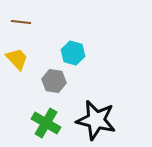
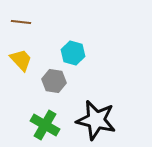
yellow trapezoid: moved 4 px right, 1 px down
green cross: moved 1 px left, 2 px down
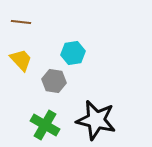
cyan hexagon: rotated 25 degrees counterclockwise
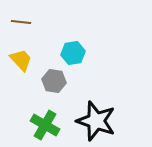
black star: moved 1 px down; rotated 6 degrees clockwise
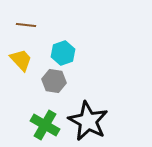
brown line: moved 5 px right, 3 px down
cyan hexagon: moved 10 px left; rotated 10 degrees counterclockwise
black star: moved 8 px left; rotated 9 degrees clockwise
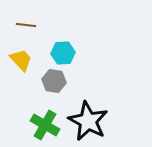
cyan hexagon: rotated 15 degrees clockwise
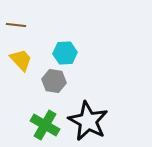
brown line: moved 10 px left
cyan hexagon: moved 2 px right
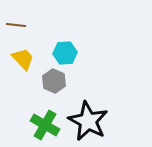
yellow trapezoid: moved 2 px right, 1 px up
gray hexagon: rotated 15 degrees clockwise
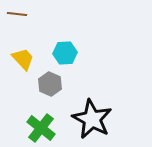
brown line: moved 1 px right, 11 px up
gray hexagon: moved 4 px left, 3 px down
black star: moved 4 px right, 2 px up
green cross: moved 4 px left, 3 px down; rotated 8 degrees clockwise
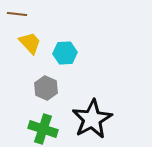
yellow trapezoid: moved 7 px right, 16 px up
gray hexagon: moved 4 px left, 4 px down
black star: rotated 15 degrees clockwise
green cross: moved 2 px right, 1 px down; rotated 20 degrees counterclockwise
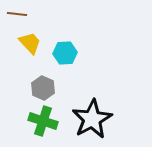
gray hexagon: moved 3 px left
green cross: moved 8 px up
